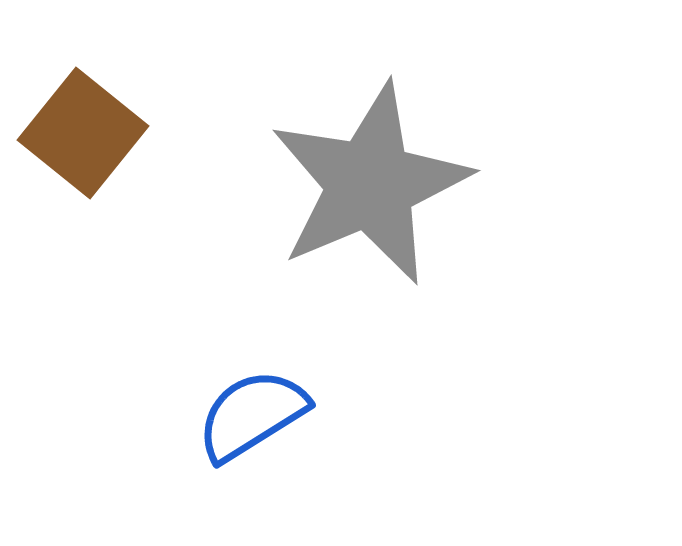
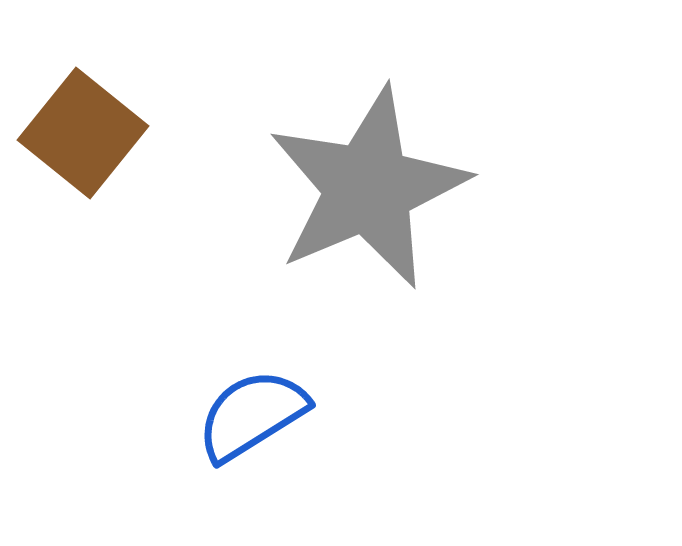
gray star: moved 2 px left, 4 px down
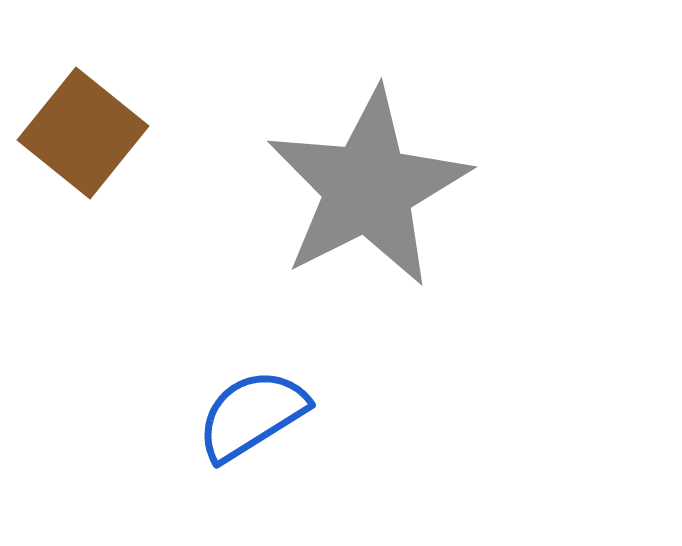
gray star: rotated 4 degrees counterclockwise
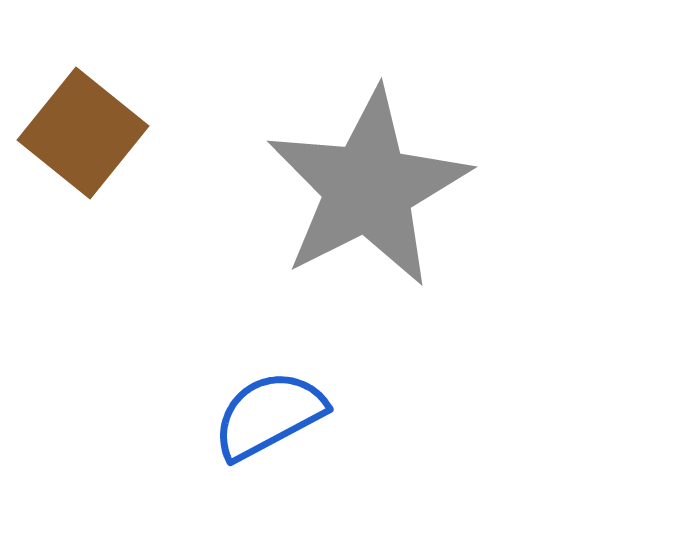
blue semicircle: moved 17 px right; rotated 4 degrees clockwise
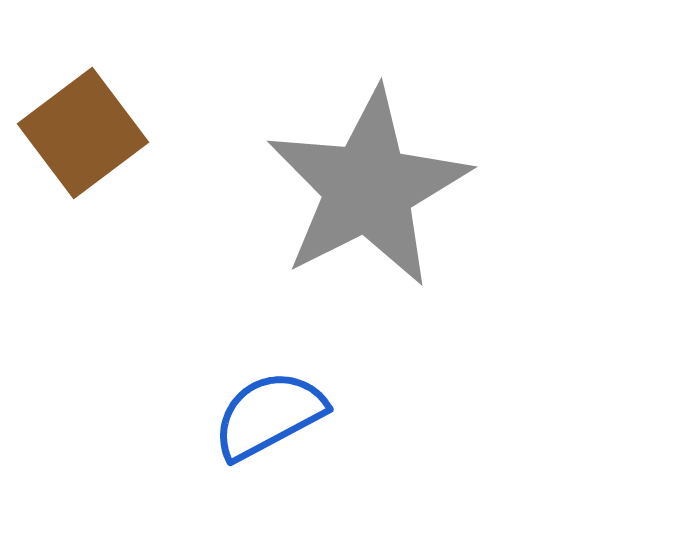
brown square: rotated 14 degrees clockwise
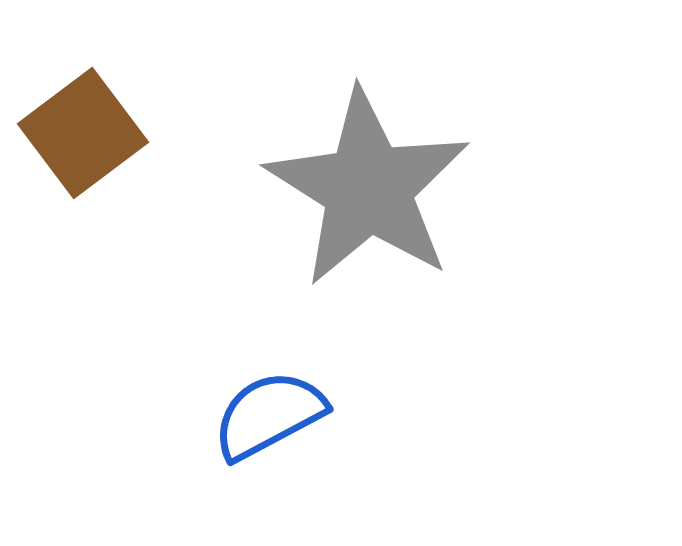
gray star: rotated 13 degrees counterclockwise
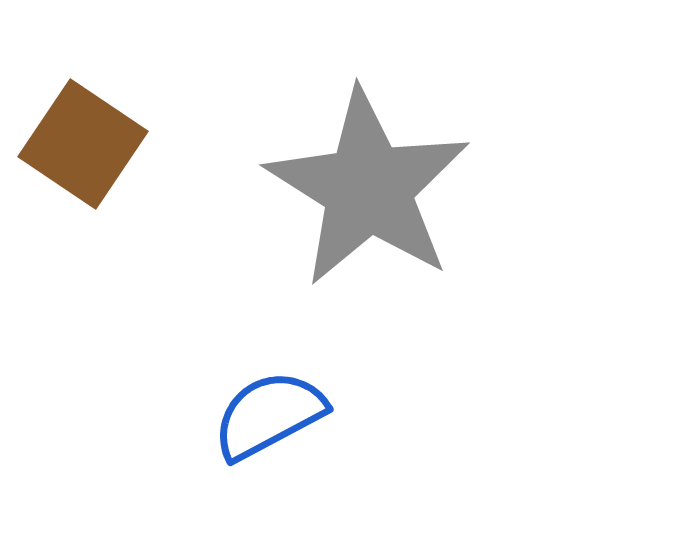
brown square: moved 11 px down; rotated 19 degrees counterclockwise
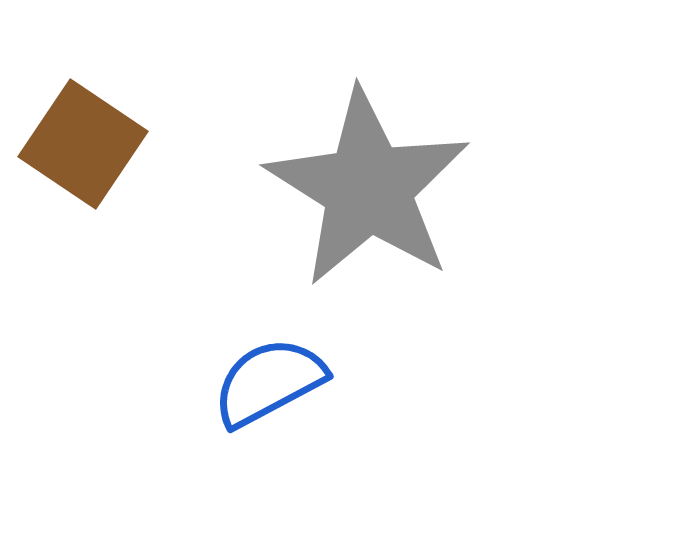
blue semicircle: moved 33 px up
